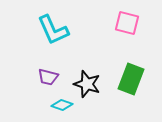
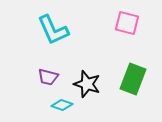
green rectangle: moved 2 px right
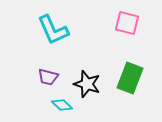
green rectangle: moved 3 px left, 1 px up
cyan diamond: rotated 25 degrees clockwise
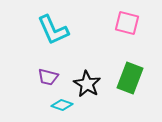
black star: rotated 12 degrees clockwise
cyan diamond: rotated 25 degrees counterclockwise
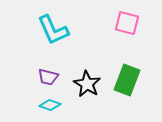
green rectangle: moved 3 px left, 2 px down
cyan diamond: moved 12 px left
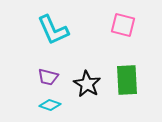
pink square: moved 4 px left, 2 px down
green rectangle: rotated 24 degrees counterclockwise
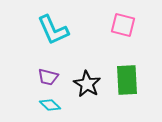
cyan diamond: rotated 25 degrees clockwise
